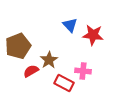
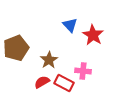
red star: rotated 25 degrees clockwise
brown pentagon: moved 2 px left, 2 px down
red semicircle: moved 11 px right, 11 px down
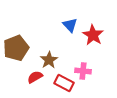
red semicircle: moved 7 px left, 5 px up
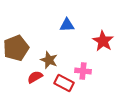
blue triangle: moved 3 px left; rotated 49 degrees counterclockwise
red star: moved 10 px right, 6 px down
brown star: rotated 18 degrees counterclockwise
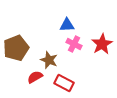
red star: moved 1 px left, 3 px down; rotated 10 degrees clockwise
pink cross: moved 9 px left, 27 px up; rotated 21 degrees clockwise
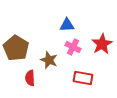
pink cross: moved 1 px left, 3 px down
brown pentagon: rotated 20 degrees counterclockwise
red semicircle: moved 5 px left, 1 px down; rotated 63 degrees counterclockwise
red rectangle: moved 19 px right, 5 px up; rotated 18 degrees counterclockwise
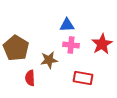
pink cross: moved 2 px left, 2 px up; rotated 21 degrees counterclockwise
brown star: rotated 30 degrees counterclockwise
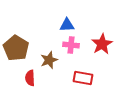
brown star: rotated 12 degrees counterclockwise
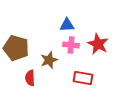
red star: moved 4 px left; rotated 15 degrees counterclockwise
brown pentagon: rotated 15 degrees counterclockwise
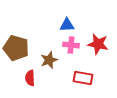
red star: rotated 15 degrees counterclockwise
